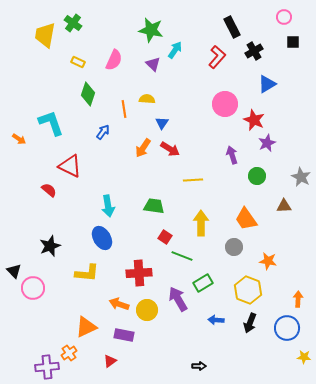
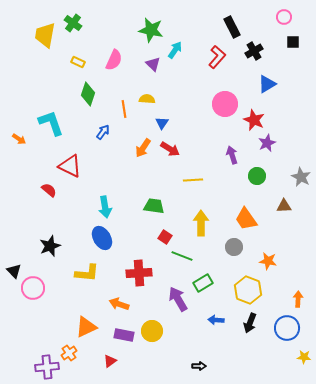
cyan arrow at (108, 206): moved 3 px left, 1 px down
yellow circle at (147, 310): moved 5 px right, 21 px down
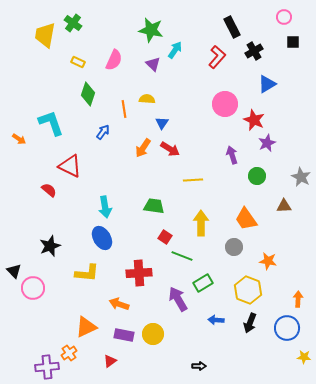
yellow circle at (152, 331): moved 1 px right, 3 px down
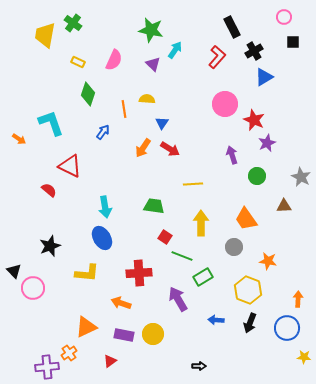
blue triangle at (267, 84): moved 3 px left, 7 px up
yellow line at (193, 180): moved 4 px down
green rectangle at (203, 283): moved 6 px up
orange arrow at (119, 304): moved 2 px right, 1 px up
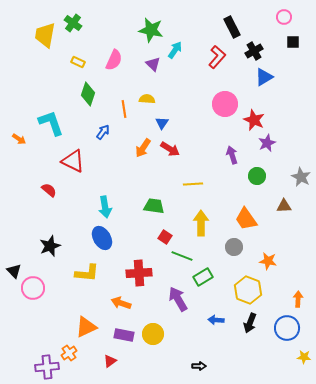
red triangle at (70, 166): moved 3 px right, 5 px up
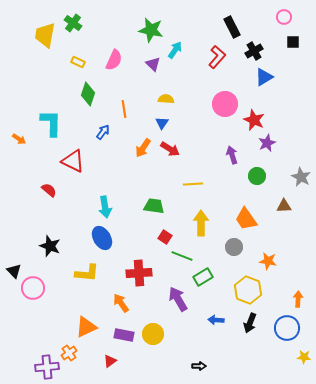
yellow semicircle at (147, 99): moved 19 px right
cyan L-shape at (51, 123): rotated 20 degrees clockwise
black star at (50, 246): rotated 30 degrees counterclockwise
orange arrow at (121, 303): rotated 36 degrees clockwise
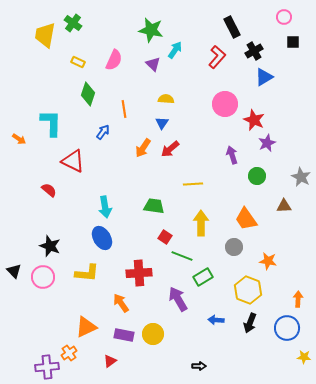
red arrow at (170, 149): rotated 108 degrees clockwise
pink circle at (33, 288): moved 10 px right, 11 px up
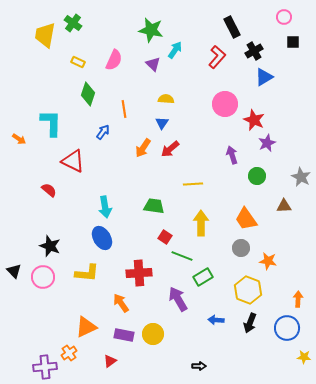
gray circle at (234, 247): moved 7 px right, 1 px down
purple cross at (47, 367): moved 2 px left
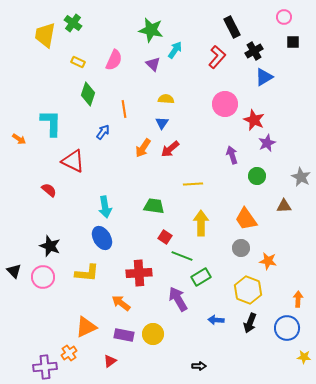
green rectangle at (203, 277): moved 2 px left
orange arrow at (121, 303): rotated 18 degrees counterclockwise
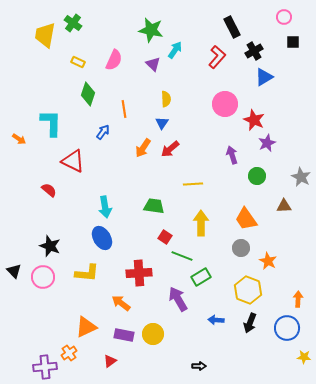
yellow semicircle at (166, 99): rotated 84 degrees clockwise
orange star at (268, 261): rotated 18 degrees clockwise
